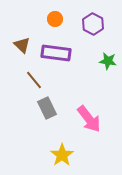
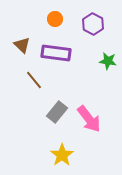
gray rectangle: moved 10 px right, 4 px down; rotated 65 degrees clockwise
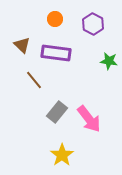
green star: moved 1 px right
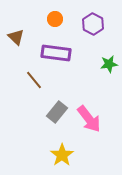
brown triangle: moved 6 px left, 8 px up
green star: moved 3 px down; rotated 18 degrees counterclockwise
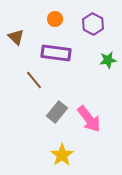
green star: moved 1 px left, 4 px up
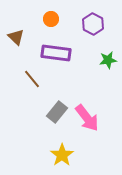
orange circle: moved 4 px left
brown line: moved 2 px left, 1 px up
pink arrow: moved 2 px left, 1 px up
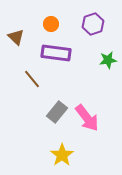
orange circle: moved 5 px down
purple hexagon: rotated 15 degrees clockwise
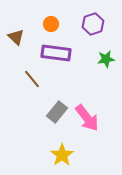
green star: moved 2 px left, 1 px up
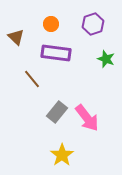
green star: rotated 30 degrees clockwise
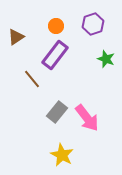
orange circle: moved 5 px right, 2 px down
brown triangle: rotated 42 degrees clockwise
purple rectangle: moved 1 px left, 2 px down; rotated 60 degrees counterclockwise
yellow star: rotated 10 degrees counterclockwise
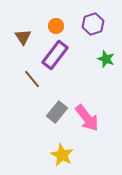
brown triangle: moved 7 px right; rotated 30 degrees counterclockwise
